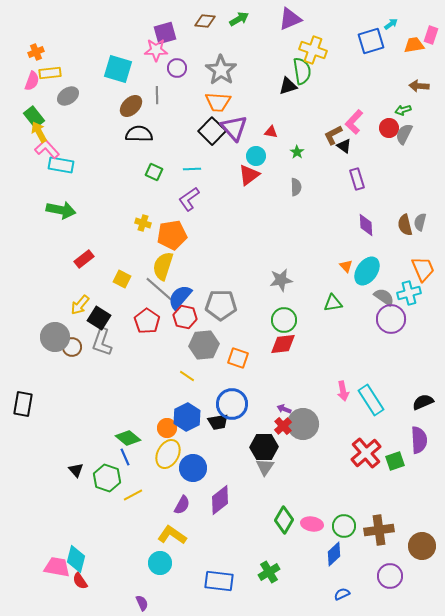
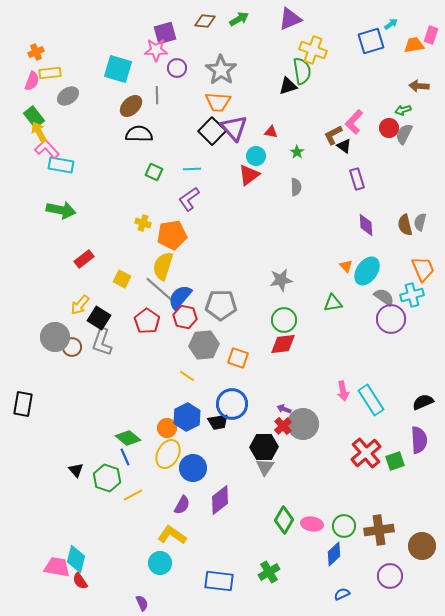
cyan cross at (409, 293): moved 3 px right, 2 px down
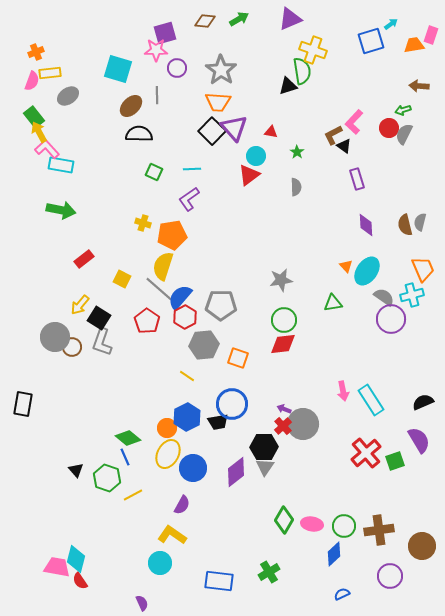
red hexagon at (185, 317): rotated 20 degrees clockwise
purple semicircle at (419, 440): rotated 28 degrees counterclockwise
purple diamond at (220, 500): moved 16 px right, 28 px up
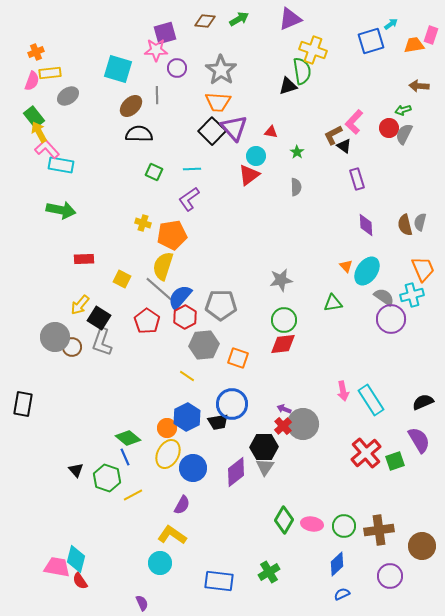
red rectangle at (84, 259): rotated 36 degrees clockwise
blue diamond at (334, 554): moved 3 px right, 10 px down
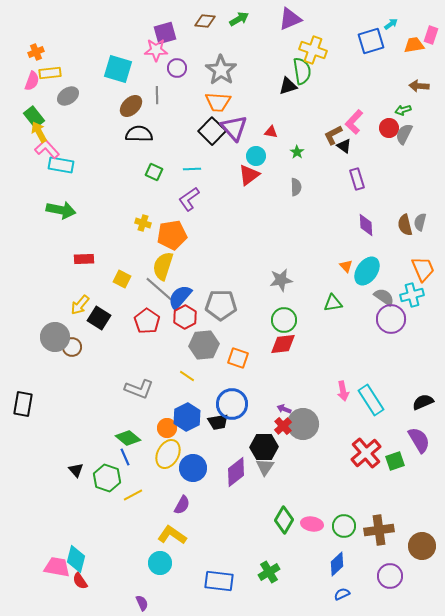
gray L-shape at (102, 342): moved 37 px right, 47 px down; rotated 88 degrees counterclockwise
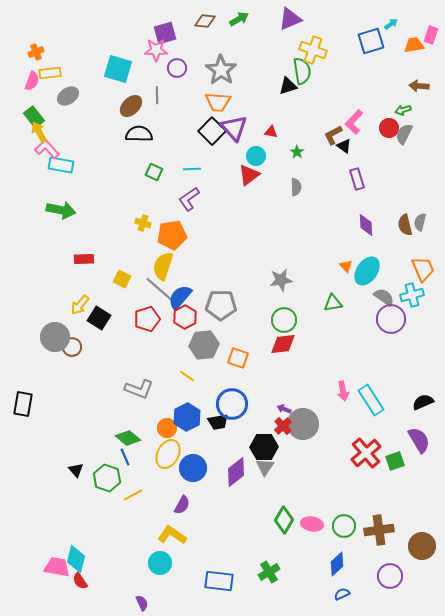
red pentagon at (147, 321): moved 2 px up; rotated 20 degrees clockwise
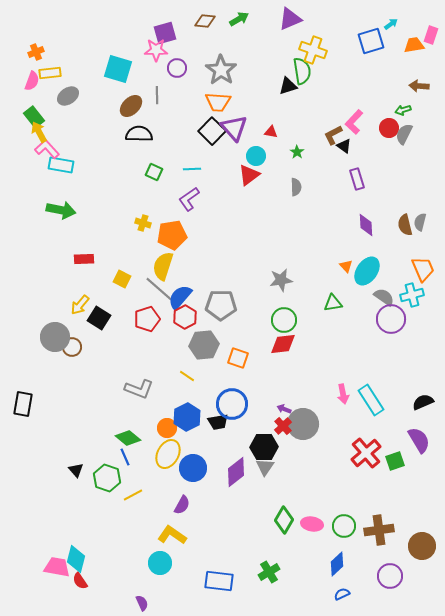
pink arrow at (343, 391): moved 3 px down
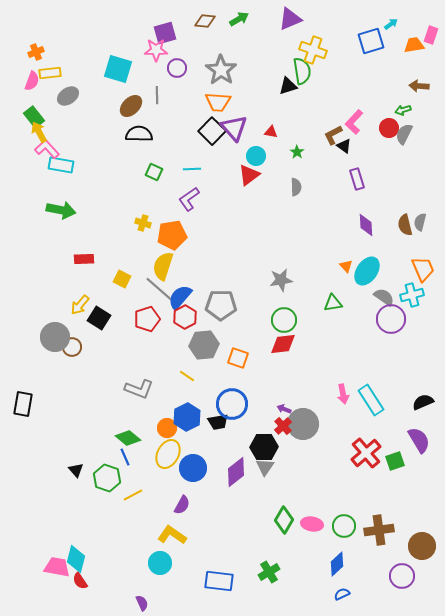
purple circle at (390, 576): moved 12 px right
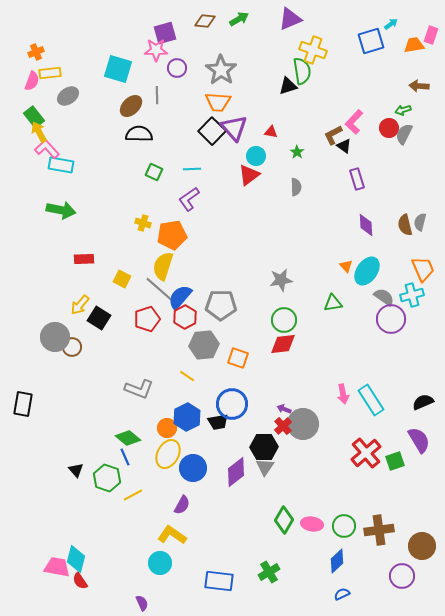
blue diamond at (337, 564): moved 3 px up
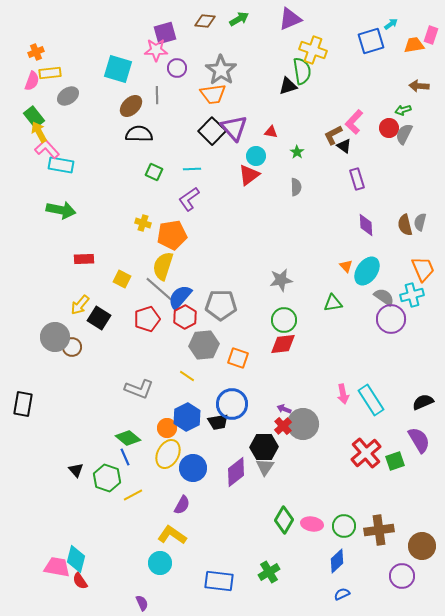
orange trapezoid at (218, 102): moved 5 px left, 8 px up; rotated 12 degrees counterclockwise
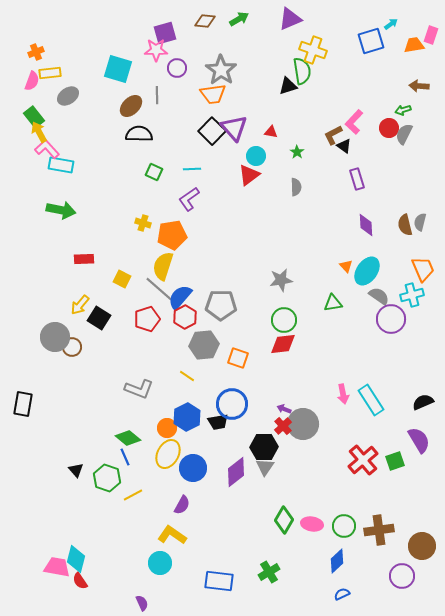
gray semicircle at (384, 297): moved 5 px left, 1 px up
red cross at (366, 453): moved 3 px left, 7 px down
